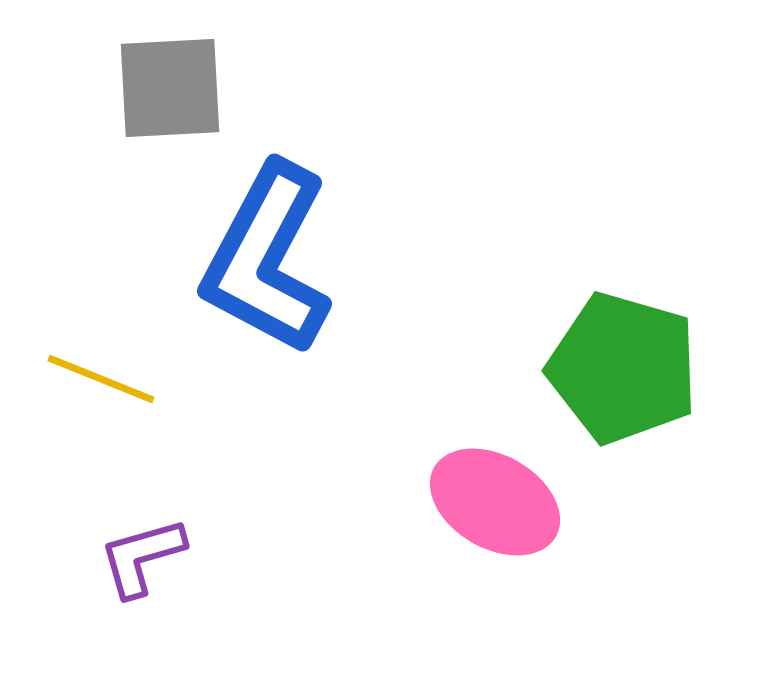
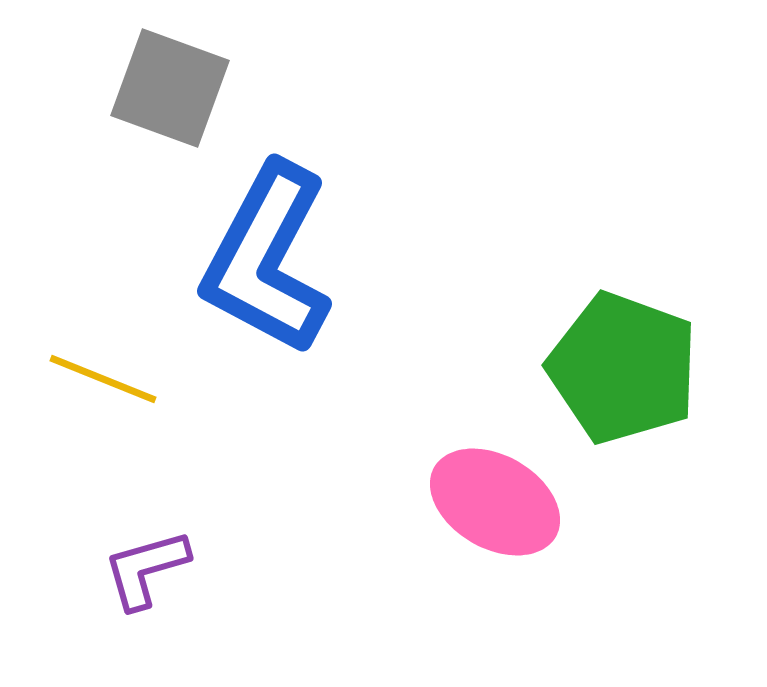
gray square: rotated 23 degrees clockwise
green pentagon: rotated 4 degrees clockwise
yellow line: moved 2 px right
purple L-shape: moved 4 px right, 12 px down
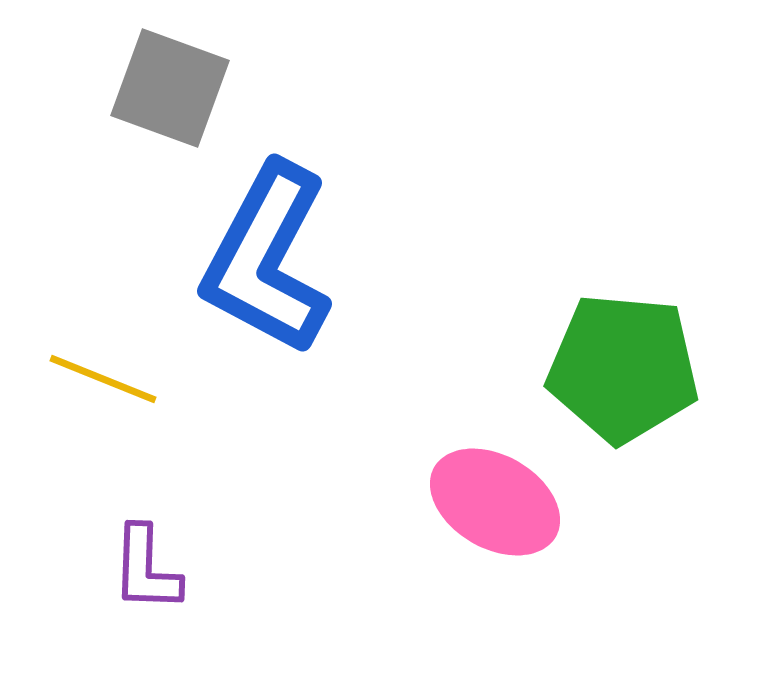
green pentagon: rotated 15 degrees counterclockwise
purple L-shape: rotated 72 degrees counterclockwise
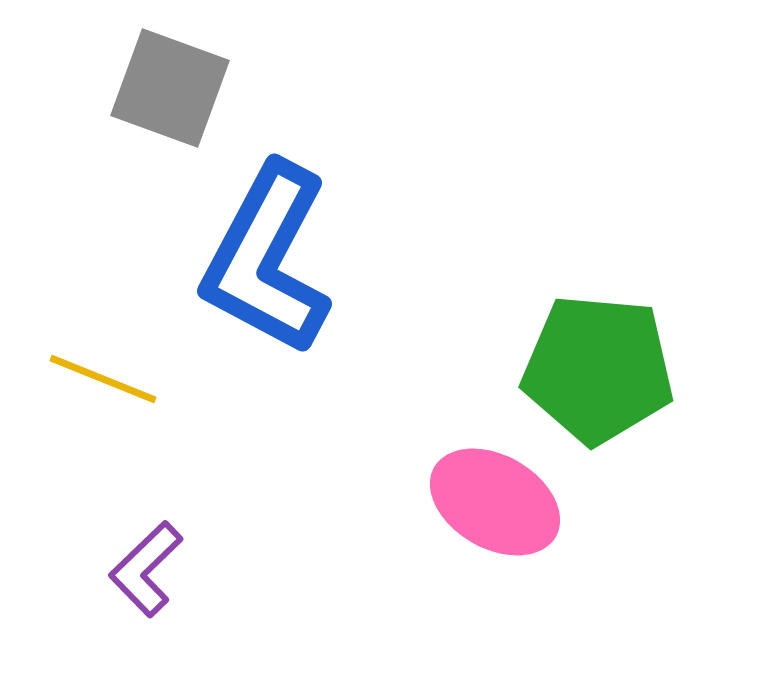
green pentagon: moved 25 px left, 1 px down
purple L-shape: rotated 44 degrees clockwise
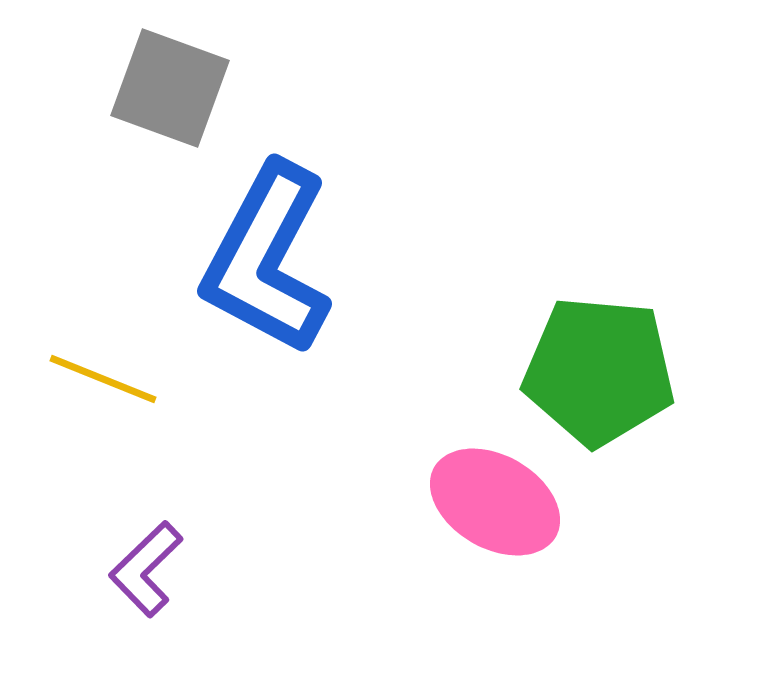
green pentagon: moved 1 px right, 2 px down
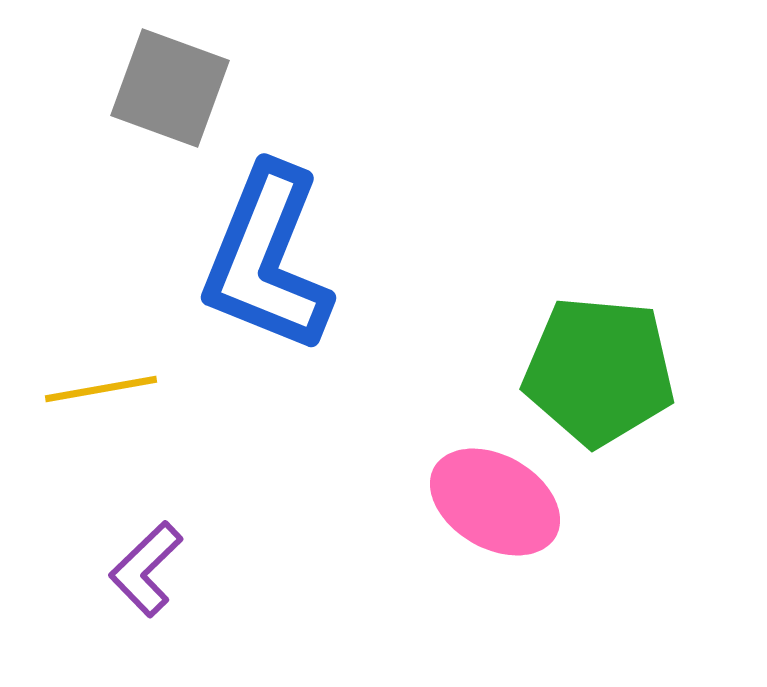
blue L-shape: rotated 6 degrees counterclockwise
yellow line: moved 2 px left, 10 px down; rotated 32 degrees counterclockwise
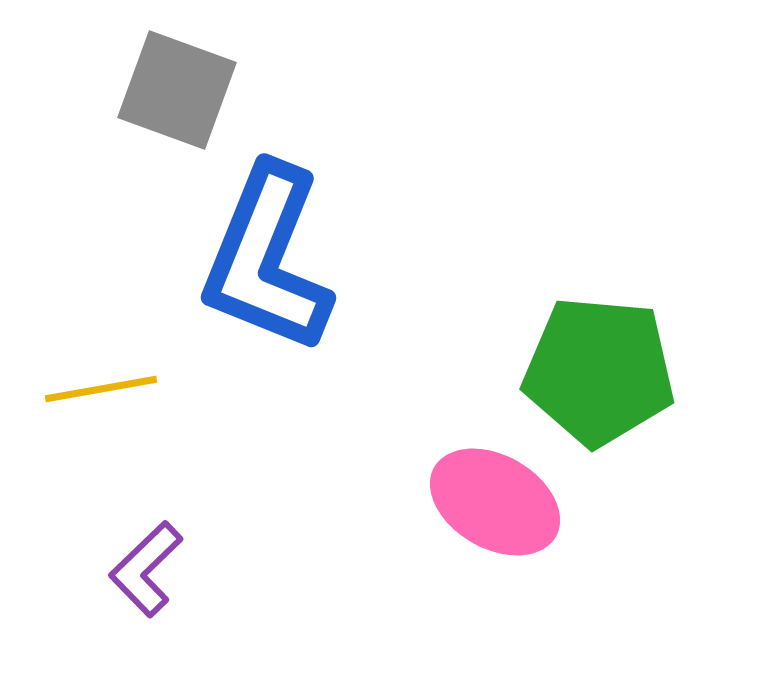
gray square: moved 7 px right, 2 px down
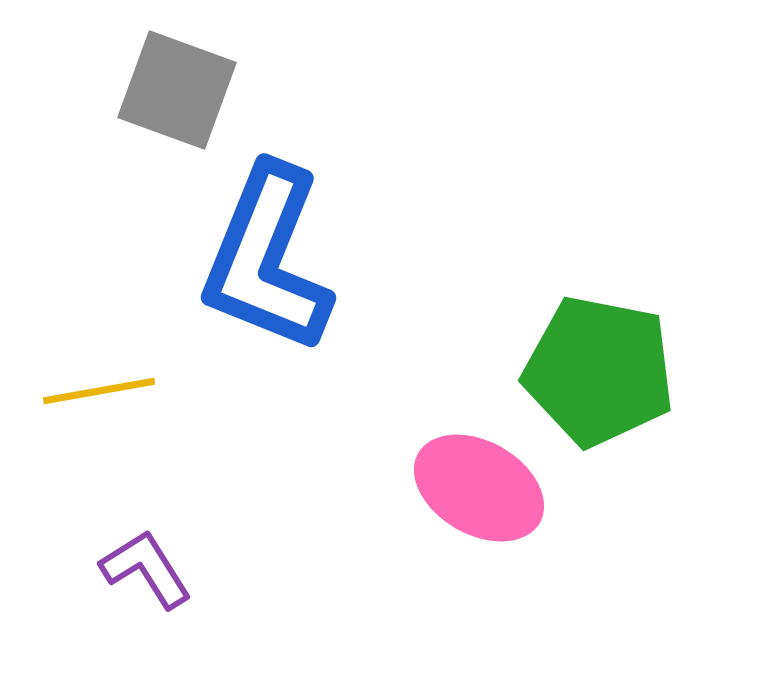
green pentagon: rotated 6 degrees clockwise
yellow line: moved 2 px left, 2 px down
pink ellipse: moved 16 px left, 14 px up
purple L-shape: rotated 102 degrees clockwise
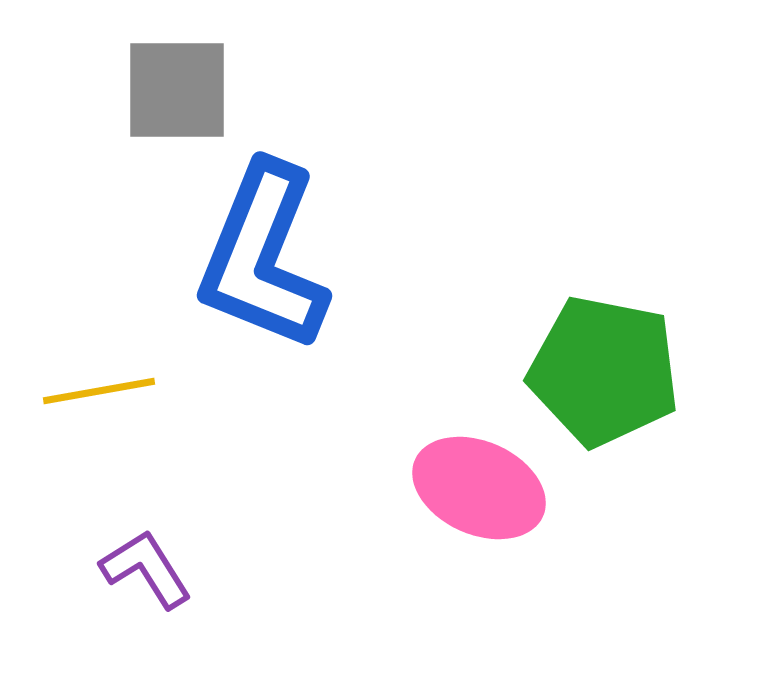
gray square: rotated 20 degrees counterclockwise
blue L-shape: moved 4 px left, 2 px up
green pentagon: moved 5 px right
pink ellipse: rotated 6 degrees counterclockwise
